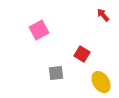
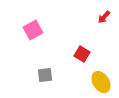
red arrow: moved 1 px right, 2 px down; rotated 96 degrees counterclockwise
pink square: moved 6 px left
gray square: moved 11 px left, 2 px down
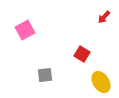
pink square: moved 8 px left
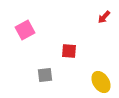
red square: moved 13 px left, 3 px up; rotated 28 degrees counterclockwise
